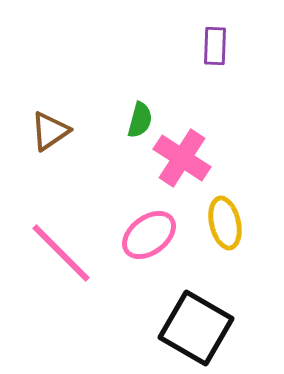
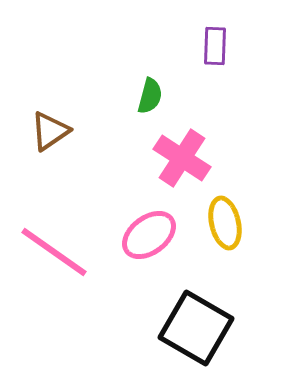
green semicircle: moved 10 px right, 24 px up
pink line: moved 7 px left, 1 px up; rotated 10 degrees counterclockwise
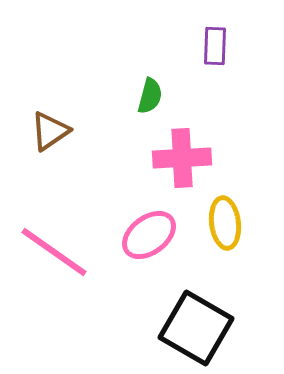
pink cross: rotated 36 degrees counterclockwise
yellow ellipse: rotated 6 degrees clockwise
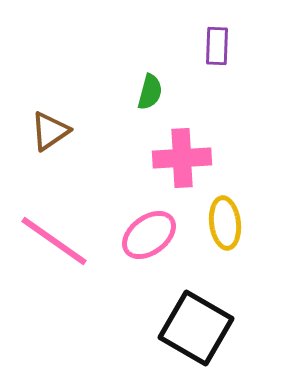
purple rectangle: moved 2 px right
green semicircle: moved 4 px up
pink line: moved 11 px up
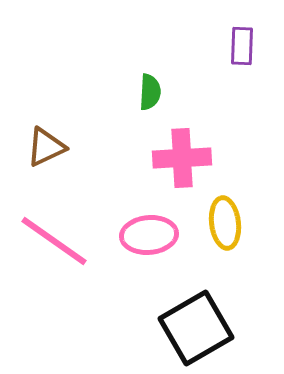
purple rectangle: moved 25 px right
green semicircle: rotated 12 degrees counterclockwise
brown triangle: moved 4 px left, 16 px down; rotated 9 degrees clockwise
pink ellipse: rotated 32 degrees clockwise
black square: rotated 30 degrees clockwise
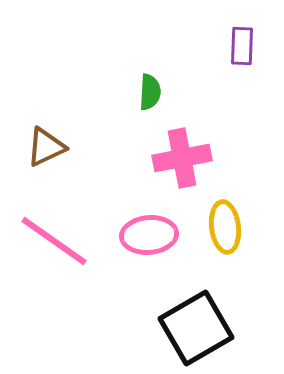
pink cross: rotated 8 degrees counterclockwise
yellow ellipse: moved 4 px down
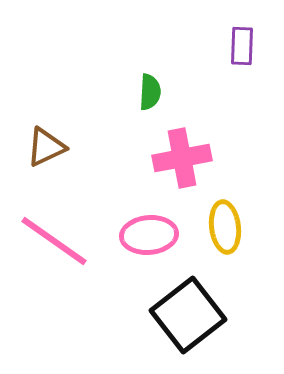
black square: moved 8 px left, 13 px up; rotated 8 degrees counterclockwise
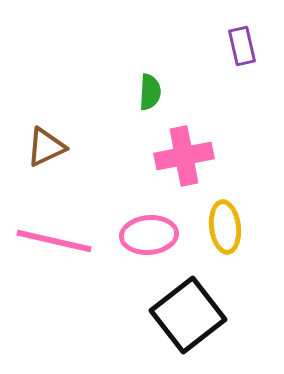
purple rectangle: rotated 15 degrees counterclockwise
pink cross: moved 2 px right, 2 px up
pink line: rotated 22 degrees counterclockwise
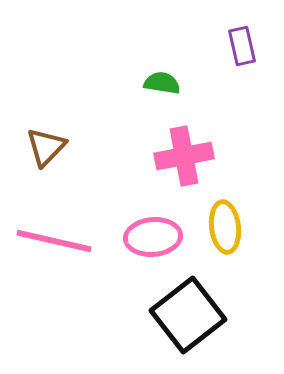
green semicircle: moved 12 px right, 9 px up; rotated 84 degrees counterclockwise
brown triangle: rotated 21 degrees counterclockwise
pink ellipse: moved 4 px right, 2 px down
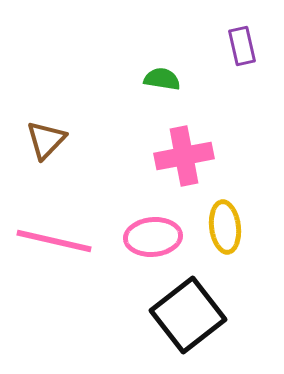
green semicircle: moved 4 px up
brown triangle: moved 7 px up
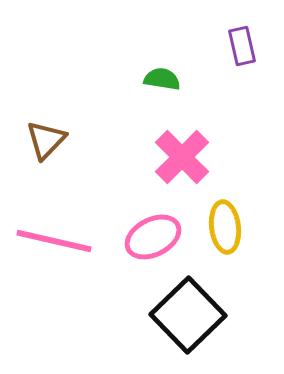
pink cross: moved 2 px left, 1 px down; rotated 34 degrees counterclockwise
pink ellipse: rotated 22 degrees counterclockwise
black square: rotated 6 degrees counterclockwise
